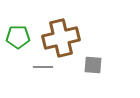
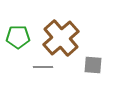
brown cross: rotated 27 degrees counterclockwise
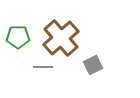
gray square: rotated 30 degrees counterclockwise
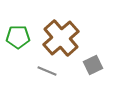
gray line: moved 4 px right, 4 px down; rotated 24 degrees clockwise
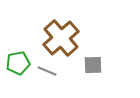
green pentagon: moved 26 px down; rotated 10 degrees counterclockwise
gray square: rotated 24 degrees clockwise
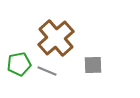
brown cross: moved 5 px left
green pentagon: moved 1 px right, 1 px down
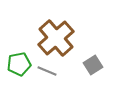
gray square: rotated 30 degrees counterclockwise
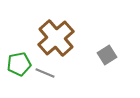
gray square: moved 14 px right, 10 px up
gray line: moved 2 px left, 2 px down
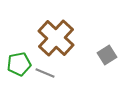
brown cross: rotated 6 degrees counterclockwise
